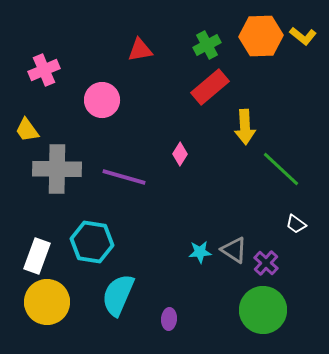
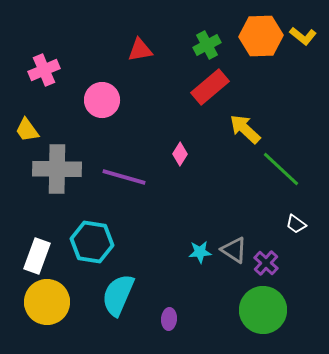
yellow arrow: moved 2 px down; rotated 136 degrees clockwise
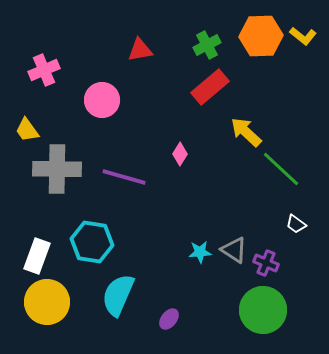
yellow arrow: moved 1 px right, 3 px down
purple cross: rotated 20 degrees counterclockwise
purple ellipse: rotated 35 degrees clockwise
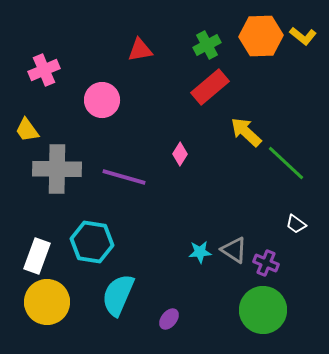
green line: moved 5 px right, 6 px up
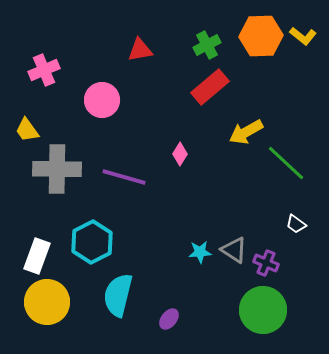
yellow arrow: rotated 72 degrees counterclockwise
cyan hexagon: rotated 24 degrees clockwise
cyan semicircle: rotated 9 degrees counterclockwise
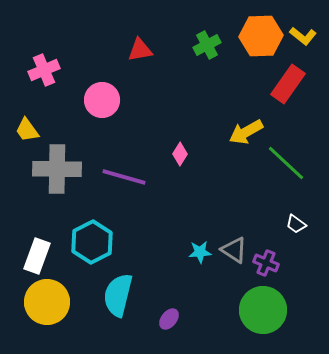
red rectangle: moved 78 px right, 3 px up; rotated 15 degrees counterclockwise
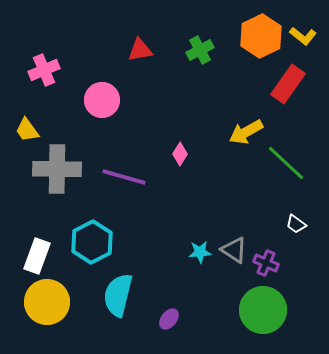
orange hexagon: rotated 24 degrees counterclockwise
green cross: moved 7 px left, 5 px down
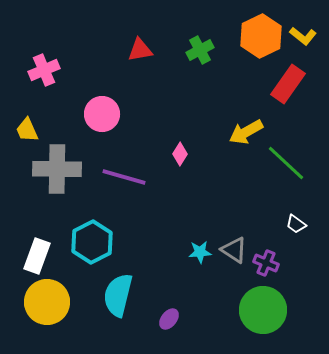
pink circle: moved 14 px down
yellow trapezoid: rotated 12 degrees clockwise
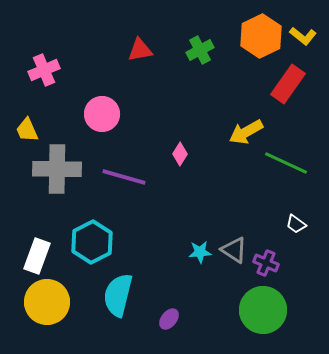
green line: rotated 18 degrees counterclockwise
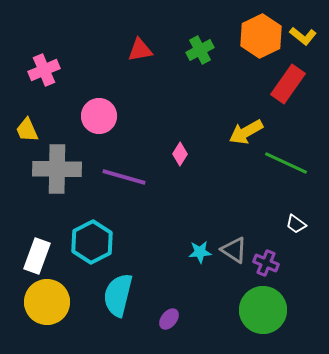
pink circle: moved 3 px left, 2 px down
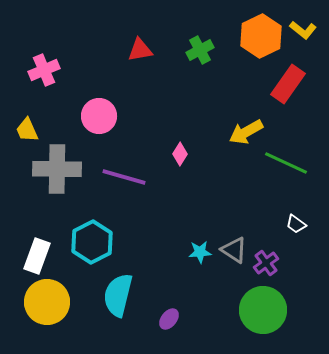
yellow L-shape: moved 6 px up
purple cross: rotated 30 degrees clockwise
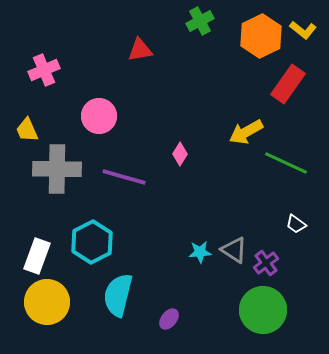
green cross: moved 29 px up
